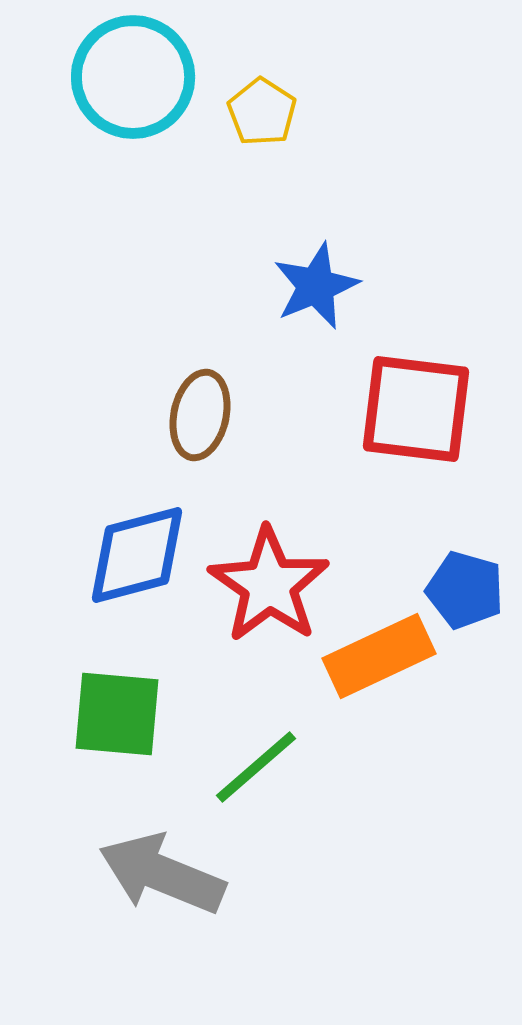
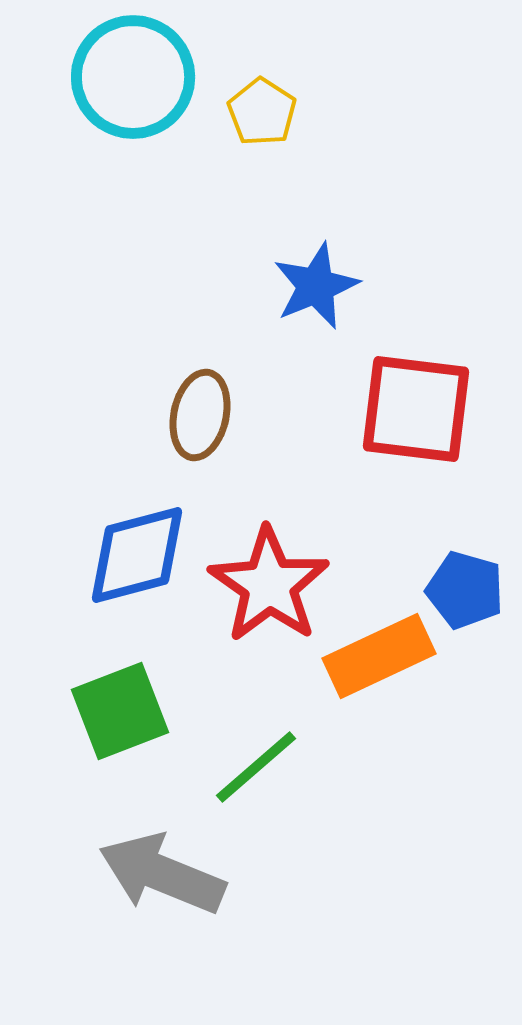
green square: moved 3 px right, 3 px up; rotated 26 degrees counterclockwise
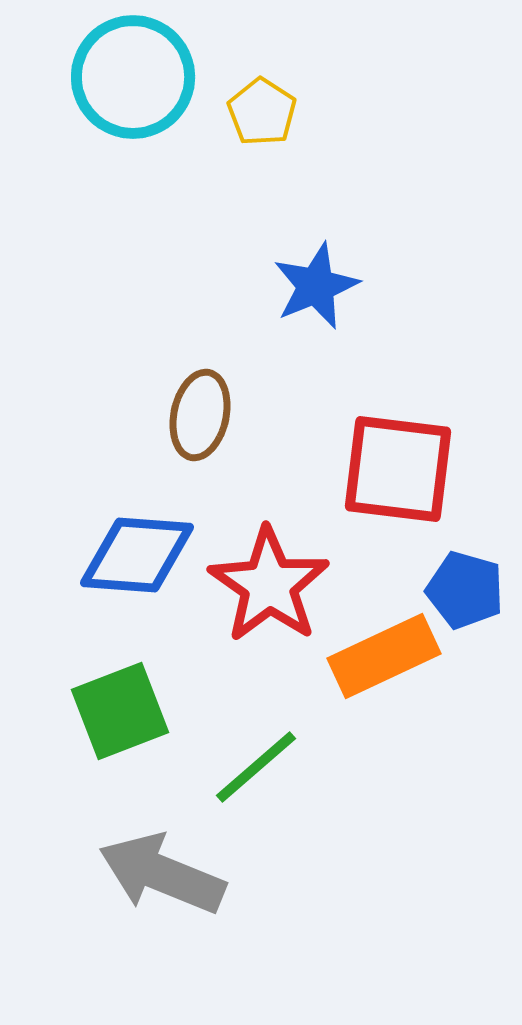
red square: moved 18 px left, 60 px down
blue diamond: rotated 19 degrees clockwise
orange rectangle: moved 5 px right
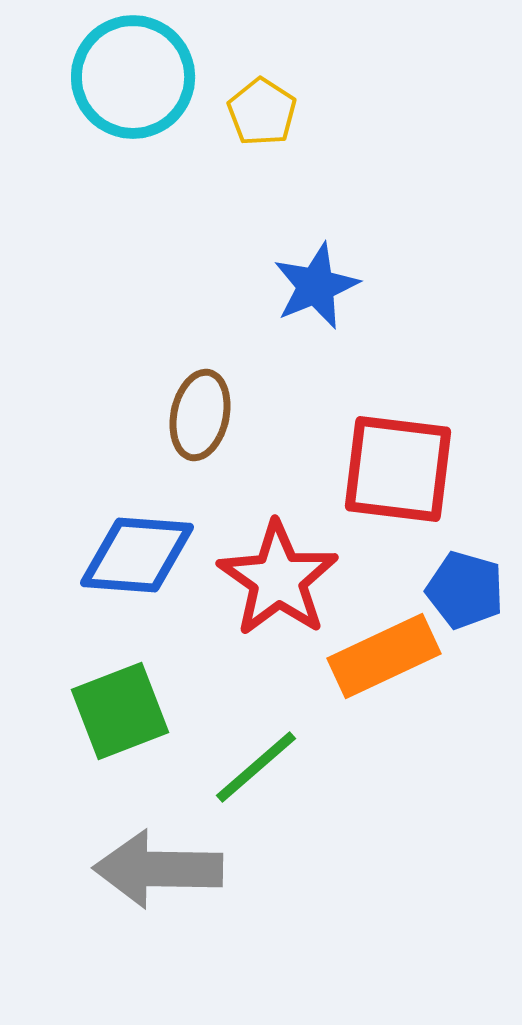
red star: moved 9 px right, 6 px up
gray arrow: moved 4 px left, 5 px up; rotated 21 degrees counterclockwise
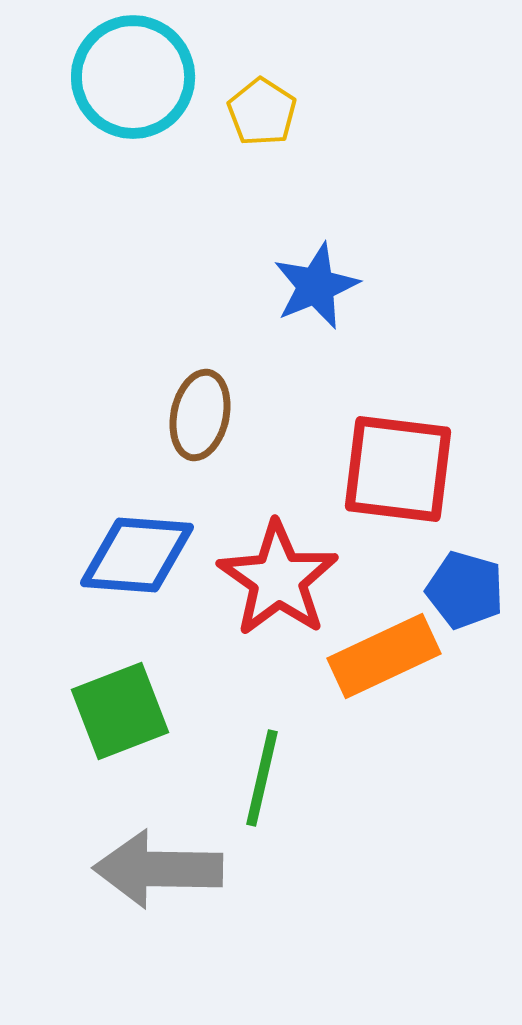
green line: moved 6 px right, 11 px down; rotated 36 degrees counterclockwise
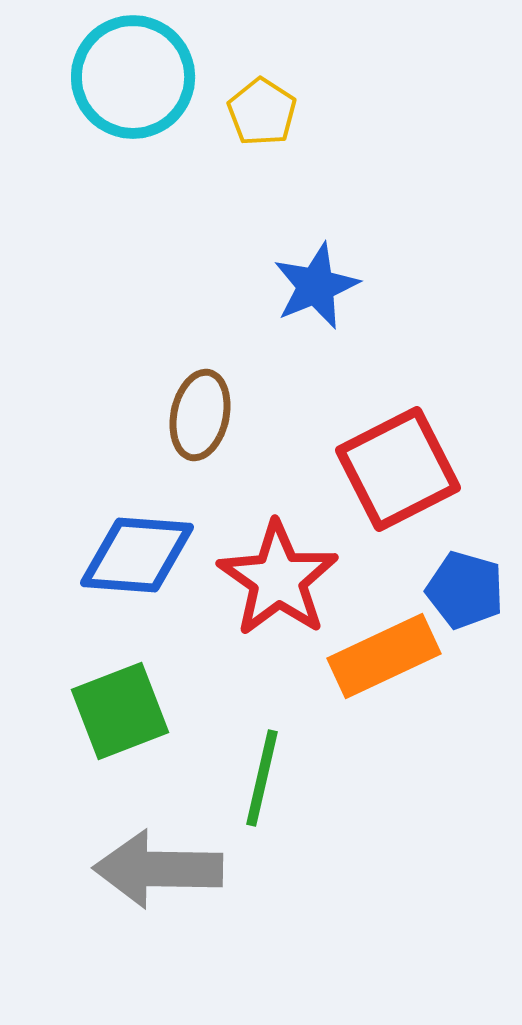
red square: rotated 34 degrees counterclockwise
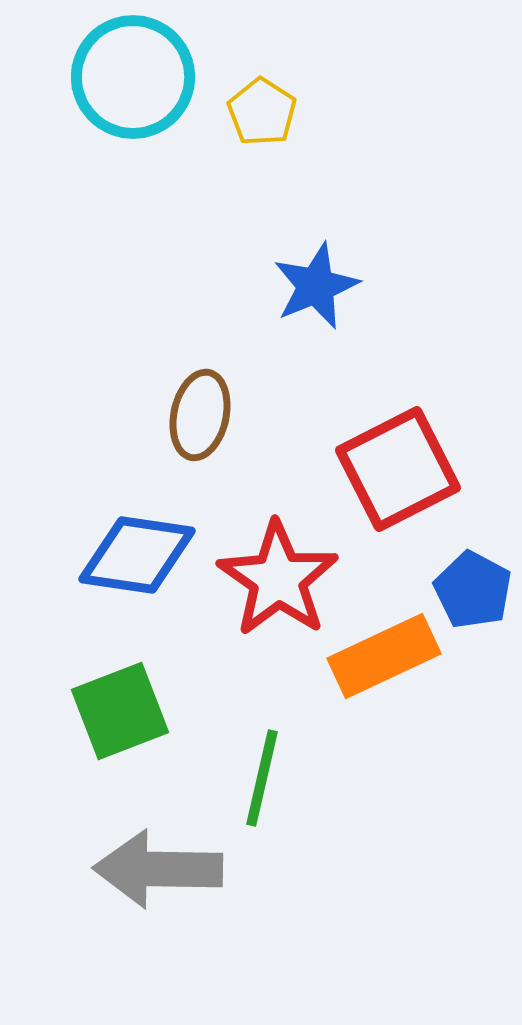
blue diamond: rotated 4 degrees clockwise
blue pentagon: moved 8 px right; rotated 12 degrees clockwise
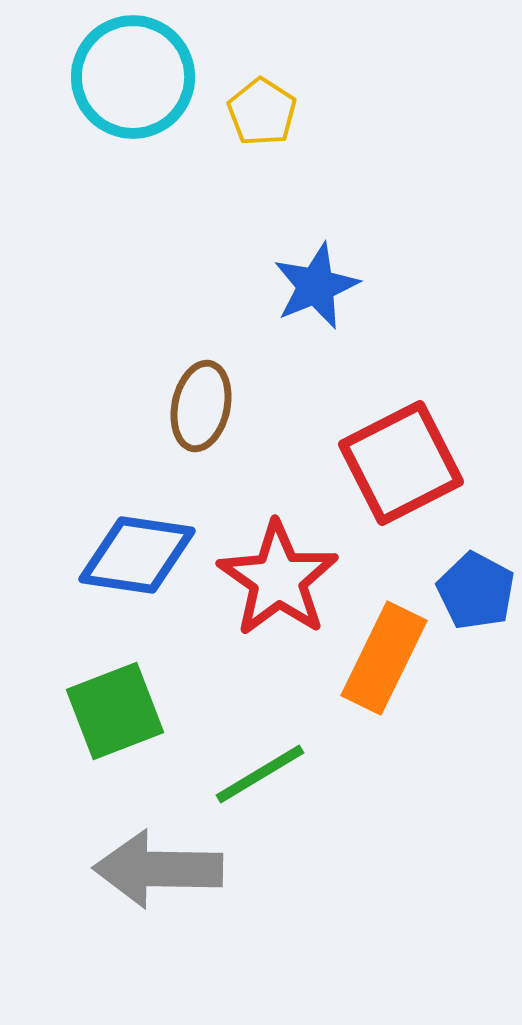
brown ellipse: moved 1 px right, 9 px up
red square: moved 3 px right, 6 px up
blue pentagon: moved 3 px right, 1 px down
orange rectangle: moved 2 px down; rotated 39 degrees counterclockwise
green square: moved 5 px left
green line: moved 2 px left, 4 px up; rotated 46 degrees clockwise
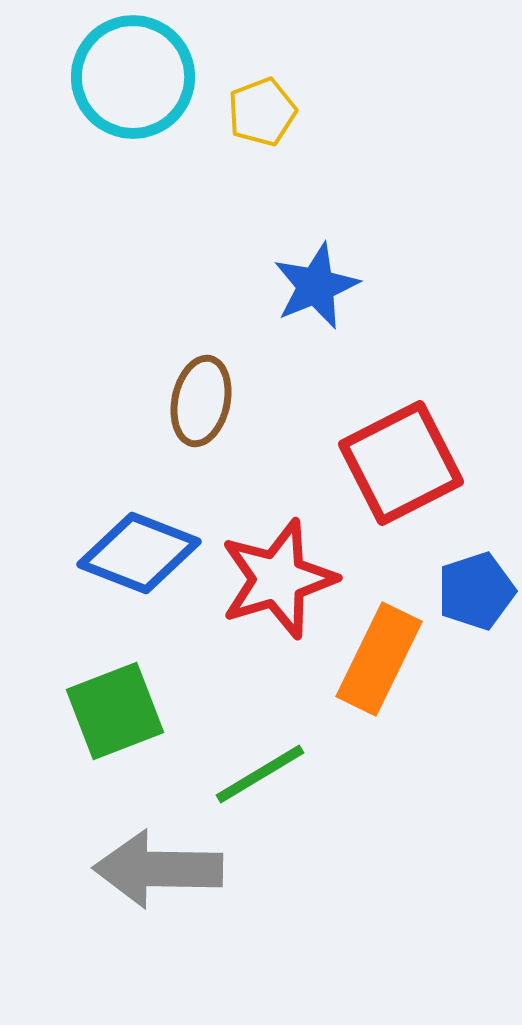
yellow pentagon: rotated 18 degrees clockwise
brown ellipse: moved 5 px up
blue diamond: moved 2 px right, 2 px up; rotated 13 degrees clockwise
red star: rotated 20 degrees clockwise
blue pentagon: rotated 26 degrees clockwise
orange rectangle: moved 5 px left, 1 px down
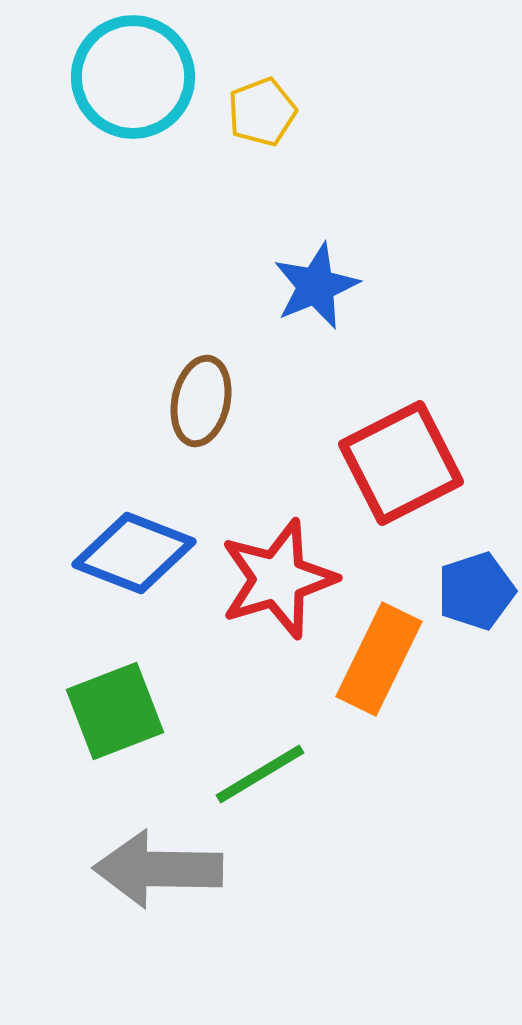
blue diamond: moved 5 px left
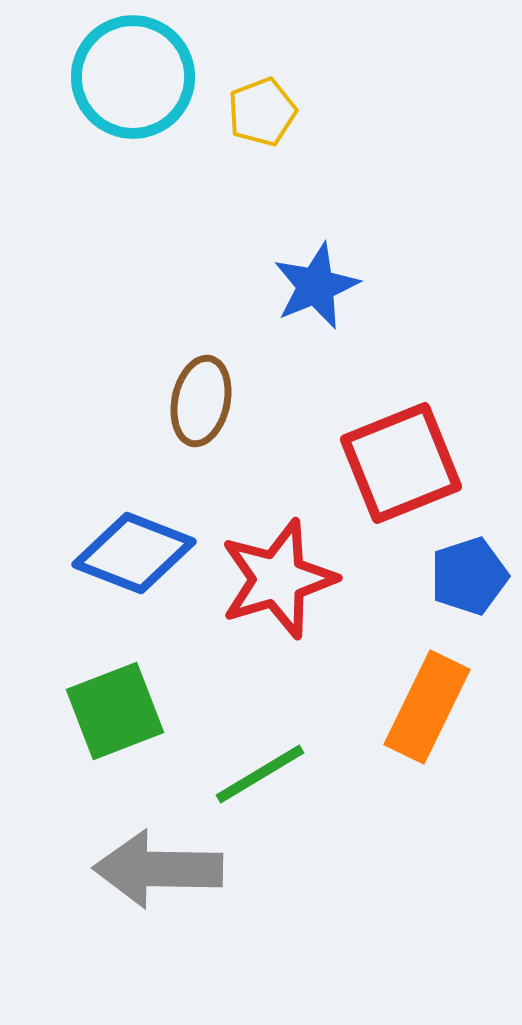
red square: rotated 5 degrees clockwise
blue pentagon: moved 7 px left, 15 px up
orange rectangle: moved 48 px right, 48 px down
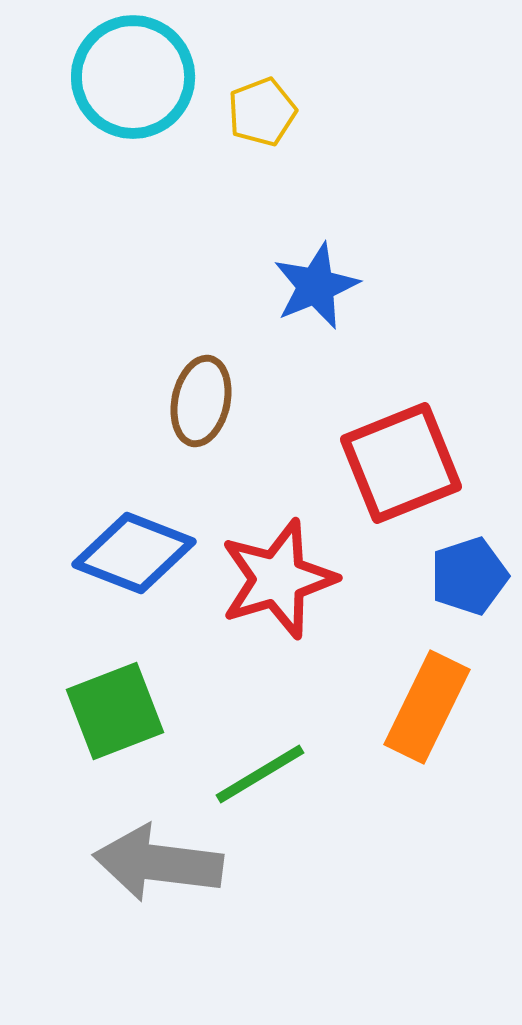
gray arrow: moved 6 px up; rotated 6 degrees clockwise
